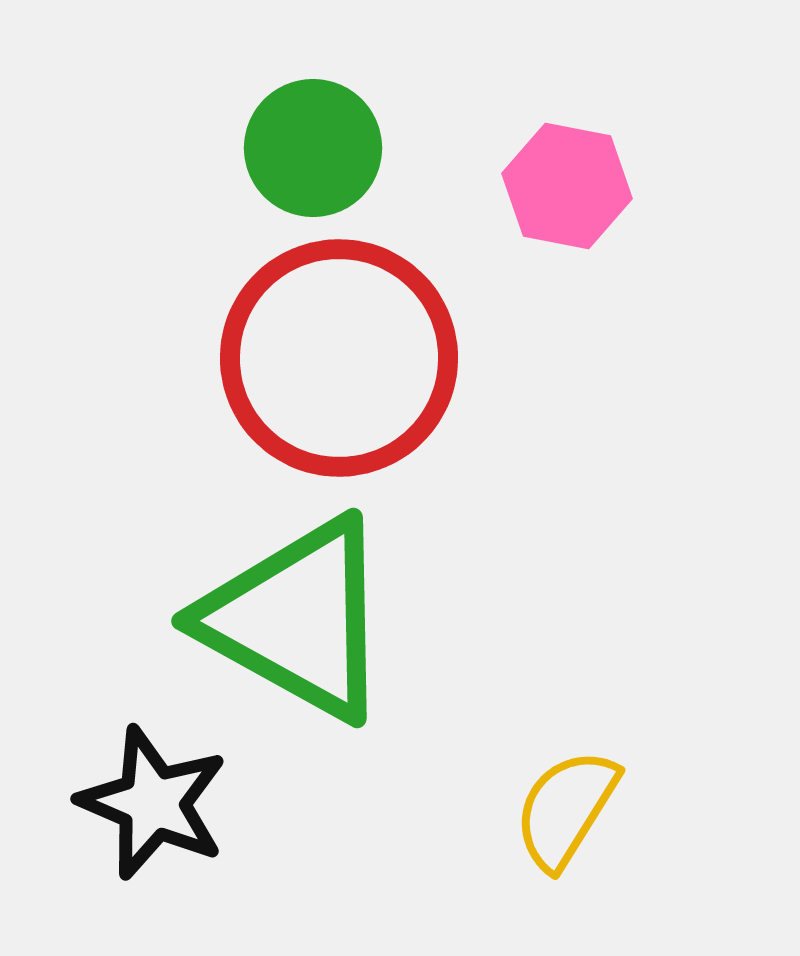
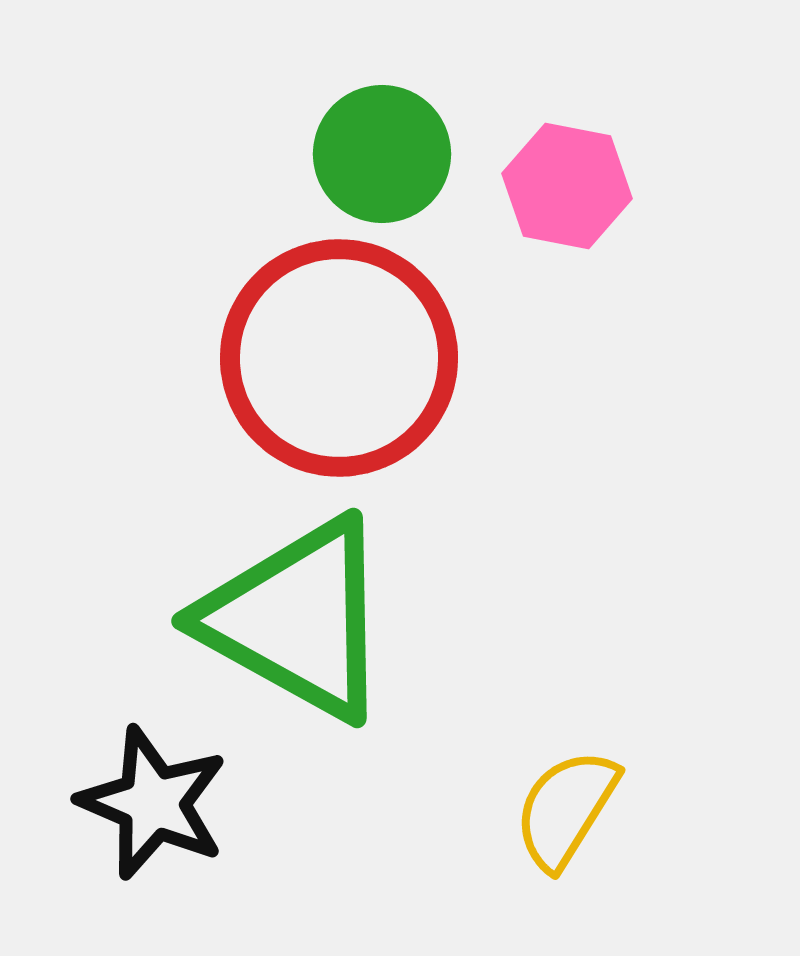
green circle: moved 69 px right, 6 px down
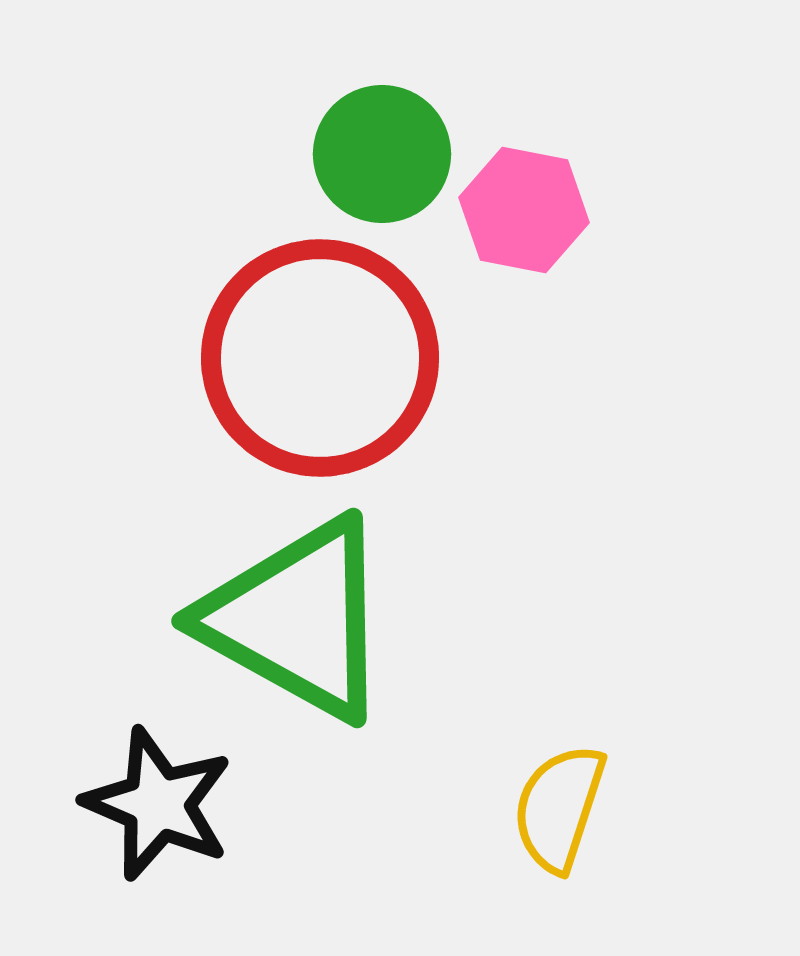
pink hexagon: moved 43 px left, 24 px down
red circle: moved 19 px left
black star: moved 5 px right, 1 px down
yellow semicircle: moved 7 px left, 1 px up; rotated 14 degrees counterclockwise
